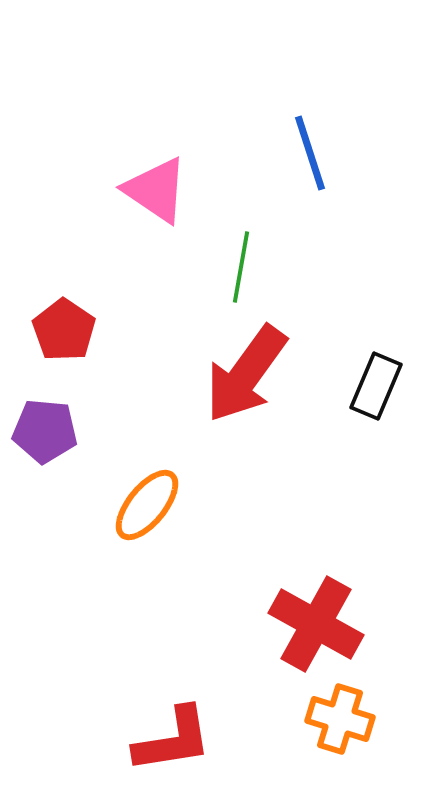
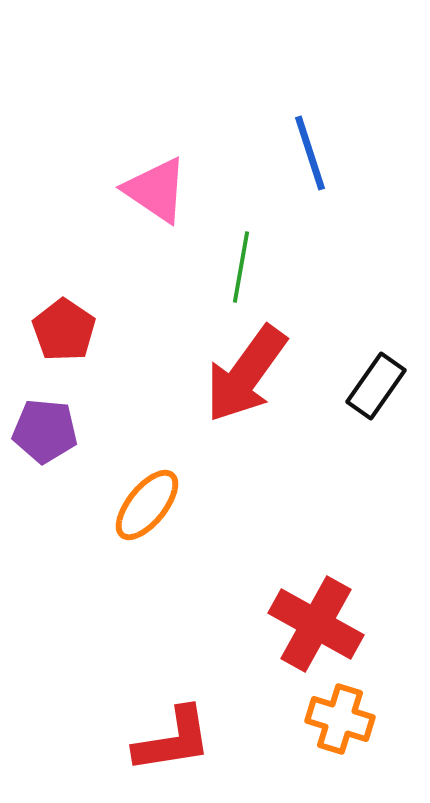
black rectangle: rotated 12 degrees clockwise
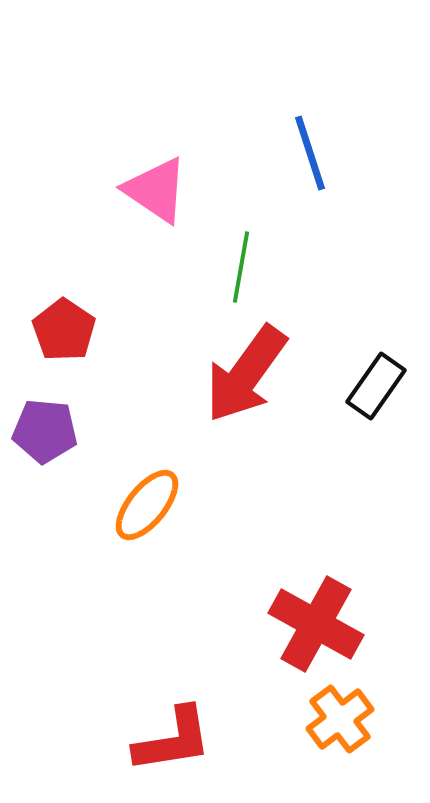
orange cross: rotated 36 degrees clockwise
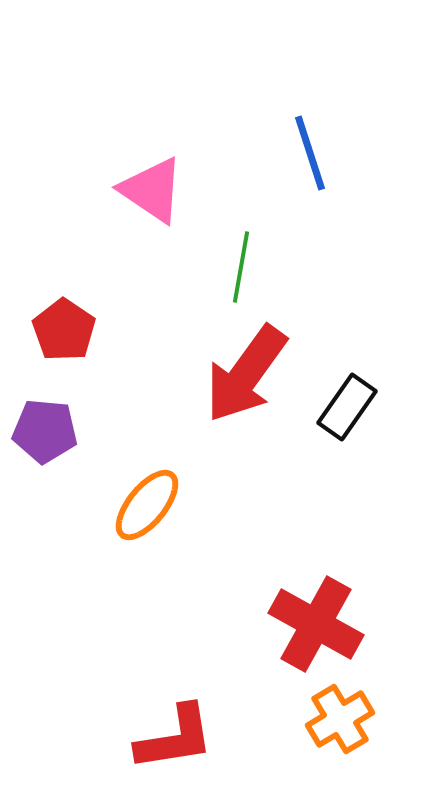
pink triangle: moved 4 px left
black rectangle: moved 29 px left, 21 px down
orange cross: rotated 6 degrees clockwise
red L-shape: moved 2 px right, 2 px up
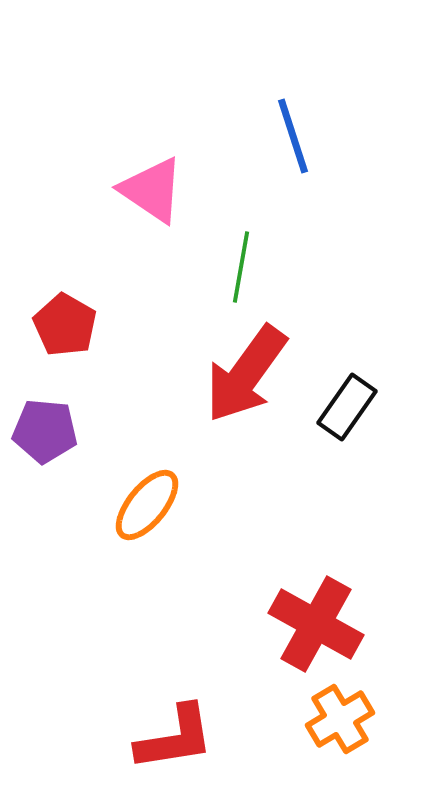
blue line: moved 17 px left, 17 px up
red pentagon: moved 1 px right, 5 px up; rotated 4 degrees counterclockwise
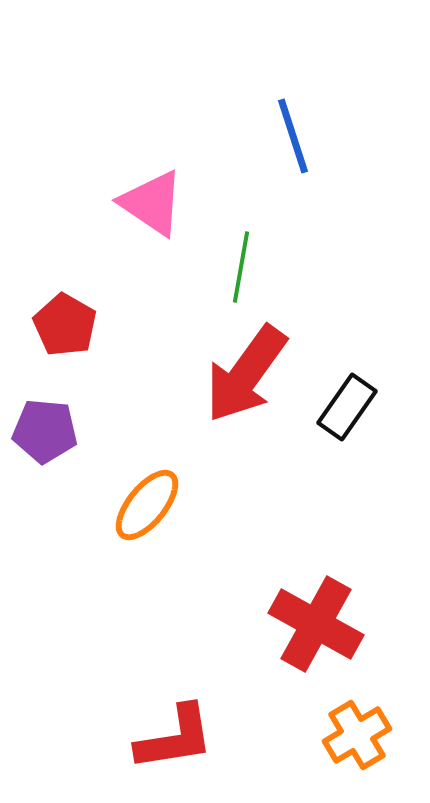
pink triangle: moved 13 px down
orange cross: moved 17 px right, 16 px down
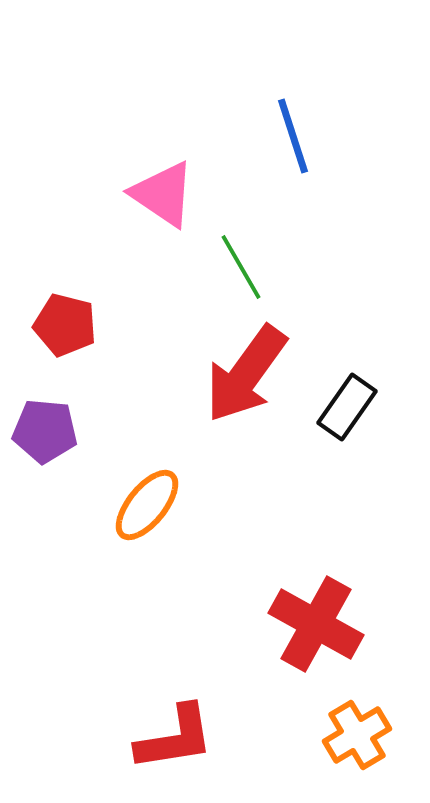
pink triangle: moved 11 px right, 9 px up
green line: rotated 40 degrees counterclockwise
red pentagon: rotated 16 degrees counterclockwise
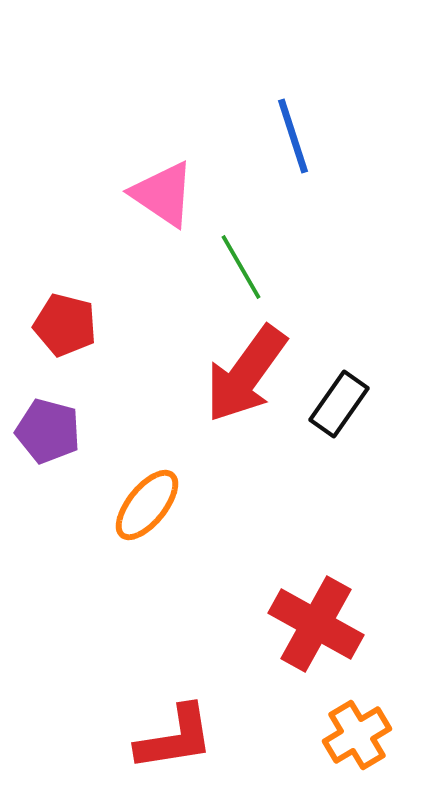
black rectangle: moved 8 px left, 3 px up
purple pentagon: moved 3 px right; rotated 10 degrees clockwise
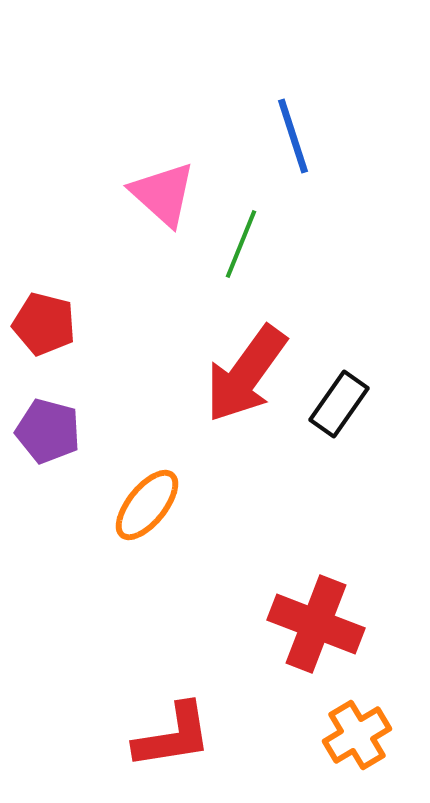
pink triangle: rotated 8 degrees clockwise
green line: moved 23 px up; rotated 52 degrees clockwise
red pentagon: moved 21 px left, 1 px up
red cross: rotated 8 degrees counterclockwise
red L-shape: moved 2 px left, 2 px up
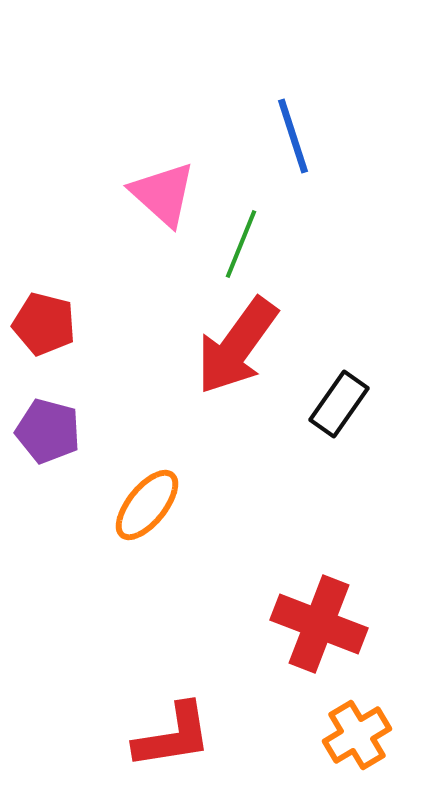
red arrow: moved 9 px left, 28 px up
red cross: moved 3 px right
